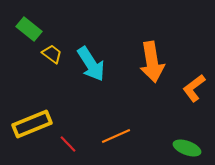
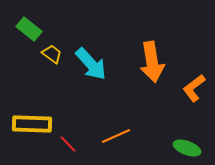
cyan arrow: rotated 9 degrees counterclockwise
yellow rectangle: rotated 24 degrees clockwise
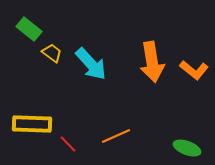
yellow trapezoid: moved 1 px up
orange L-shape: moved 18 px up; rotated 104 degrees counterclockwise
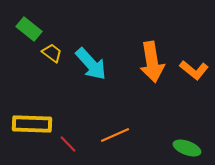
orange line: moved 1 px left, 1 px up
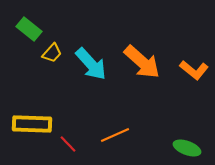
yellow trapezoid: rotated 95 degrees clockwise
orange arrow: moved 10 px left; rotated 39 degrees counterclockwise
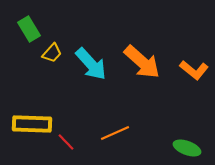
green rectangle: rotated 20 degrees clockwise
orange line: moved 2 px up
red line: moved 2 px left, 2 px up
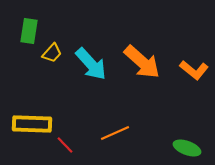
green rectangle: moved 2 px down; rotated 40 degrees clockwise
red line: moved 1 px left, 3 px down
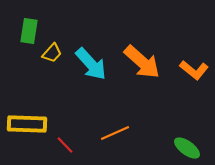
yellow rectangle: moved 5 px left
green ellipse: rotated 16 degrees clockwise
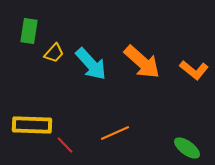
yellow trapezoid: moved 2 px right
yellow rectangle: moved 5 px right, 1 px down
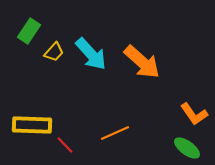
green rectangle: rotated 25 degrees clockwise
yellow trapezoid: moved 1 px up
cyan arrow: moved 10 px up
orange L-shape: moved 44 px down; rotated 16 degrees clockwise
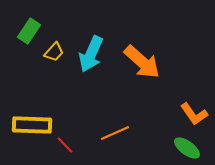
cyan arrow: rotated 66 degrees clockwise
